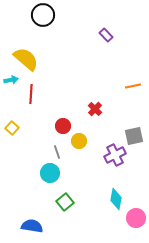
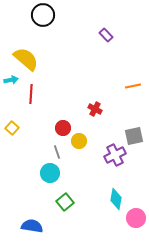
red cross: rotated 16 degrees counterclockwise
red circle: moved 2 px down
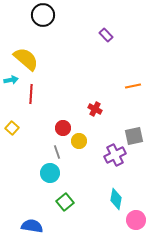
pink circle: moved 2 px down
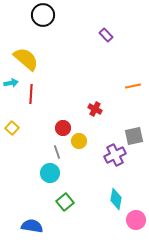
cyan arrow: moved 3 px down
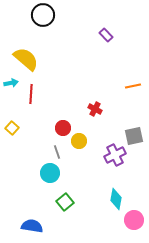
pink circle: moved 2 px left
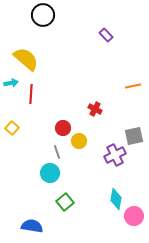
pink circle: moved 4 px up
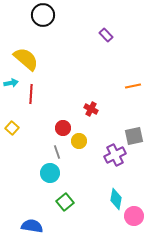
red cross: moved 4 px left
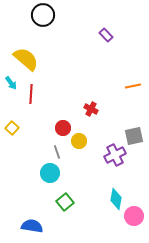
cyan arrow: rotated 64 degrees clockwise
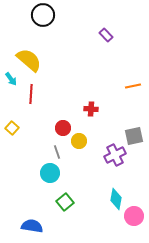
yellow semicircle: moved 3 px right, 1 px down
cyan arrow: moved 4 px up
red cross: rotated 24 degrees counterclockwise
